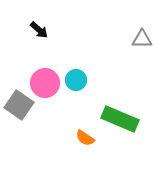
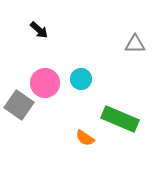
gray triangle: moved 7 px left, 5 px down
cyan circle: moved 5 px right, 1 px up
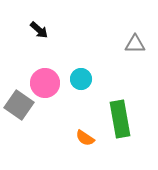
green rectangle: rotated 57 degrees clockwise
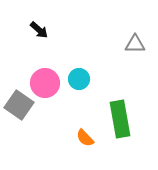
cyan circle: moved 2 px left
orange semicircle: rotated 12 degrees clockwise
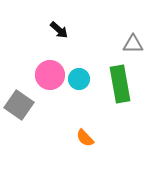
black arrow: moved 20 px right
gray triangle: moved 2 px left
pink circle: moved 5 px right, 8 px up
green rectangle: moved 35 px up
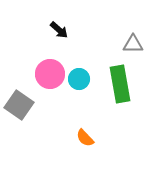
pink circle: moved 1 px up
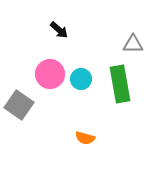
cyan circle: moved 2 px right
orange semicircle: rotated 30 degrees counterclockwise
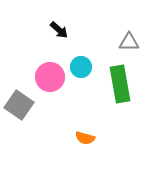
gray triangle: moved 4 px left, 2 px up
pink circle: moved 3 px down
cyan circle: moved 12 px up
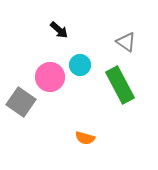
gray triangle: moved 3 px left; rotated 35 degrees clockwise
cyan circle: moved 1 px left, 2 px up
green rectangle: moved 1 px down; rotated 18 degrees counterclockwise
gray square: moved 2 px right, 3 px up
